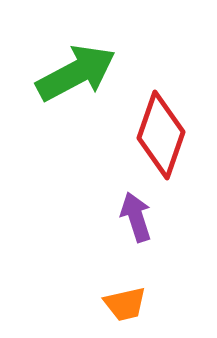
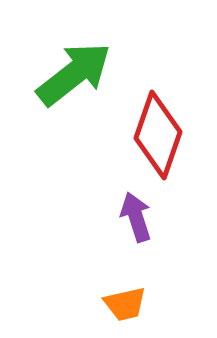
green arrow: moved 2 px left, 1 px down; rotated 10 degrees counterclockwise
red diamond: moved 3 px left
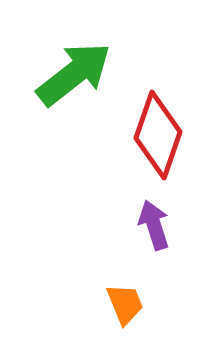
purple arrow: moved 18 px right, 8 px down
orange trapezoid: rotated 99 degrees counterclockwise
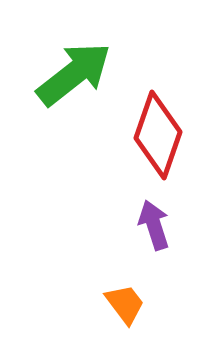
orange trapezoid: rotated 15 degrees counterclockwise
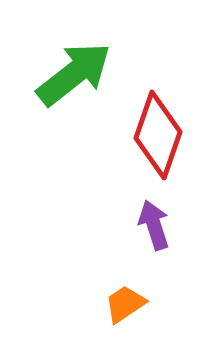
orange trapezoid: rotated 87 degrees counterclockwise
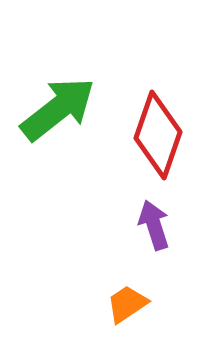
green arrow: moved 16 px left, 35 px down
orange trapezoid: moved 2 px right
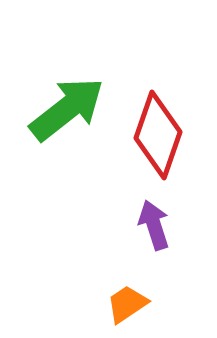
green arrow: moved 9 px right
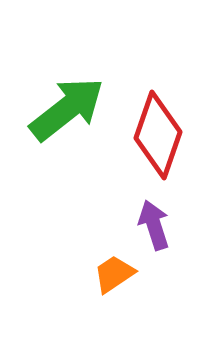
orange trapezoid: moved 13 px left, 30 px up
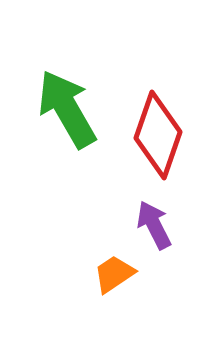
green arrow: rotated 82 degrees counterclockwise
purple arrow: rotated 9 degrees counterclockwise
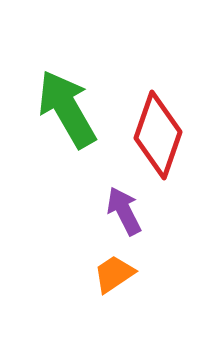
purple arrow: moved 30 px left, 14 px up
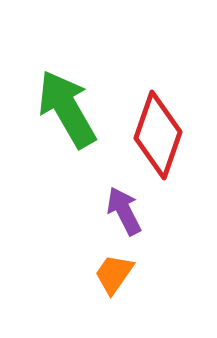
orange trapezoid: rotated 21 degrees counterclockwise
